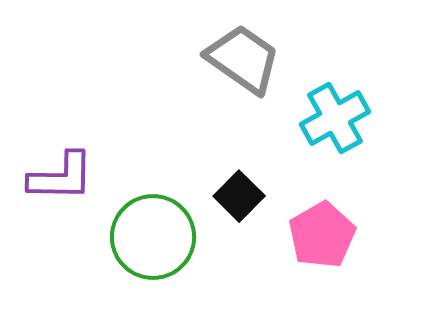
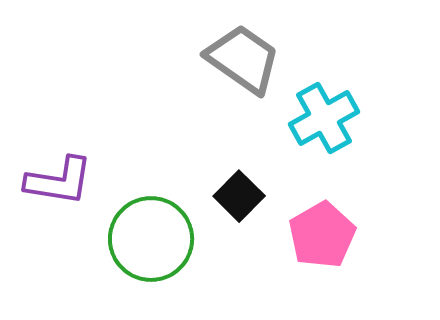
cyan cross: moved 11 px left
purple L-shape: moved 2 px left, 4 px down; rotated 8 degrees clockwise
green circle: moved 2 px left, 2 px down
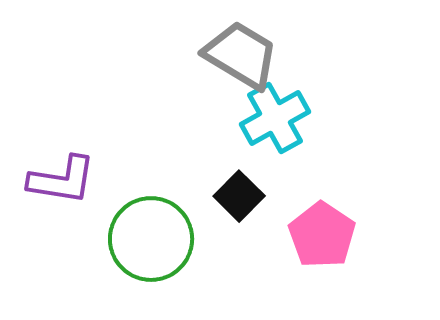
gray trapezoid: moved 2 px left, 4 px up; rotated 4 degrees counterclockwise
cyan cross: moved 49 px left
purple L-shape: moved 3 px right, 1 px up
pink pentagon: rotated 8 degrees counterclockwise
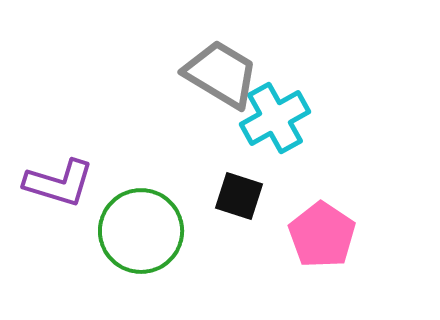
gray trapezoid: moved 20 px left, 19 px down
purple L-shape: moved 3 px left, 3 px down; rotated 8 degrees clockwise
black square: rotated 27 degrees counterclockwise
green circle: moved 10 px left, 8 px up
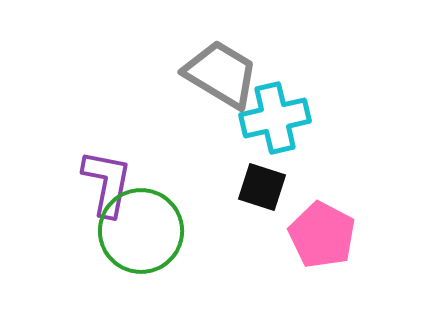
cyan cross: rotated 16 degrees clockwise
purple L-shape: moved 48 px right; rotated 96 degrees counterclockwise
black square: moved 23 px right, 9 px up
pink pentagon: rotated 6 degrees counterclockwise
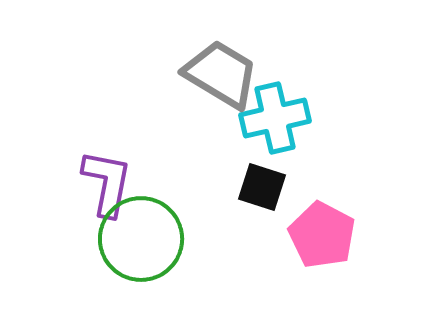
green circle: moved 8 px down
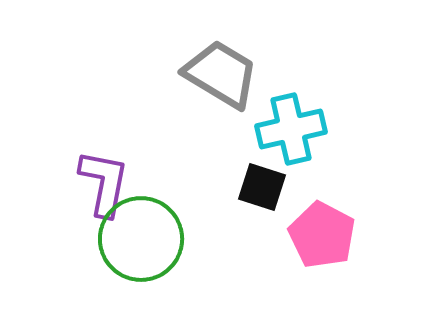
cyan cross: moved 16 px right, 11 px down
purple L-shape: moved 3 px left
